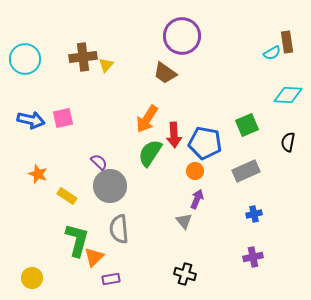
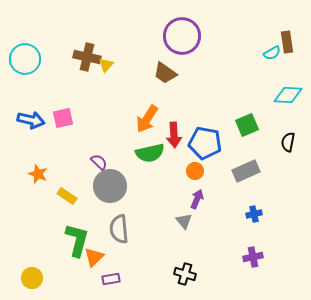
brown cross: moved 4 px right; rotated 20 degrees clockwise
green semicircle: rotated 136 degrees counterclockwise
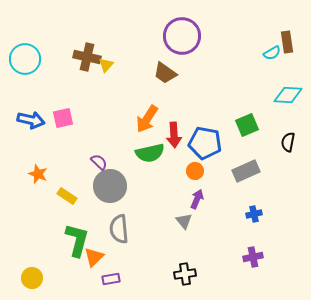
black cross: rotated 25 degrees counterclockwise
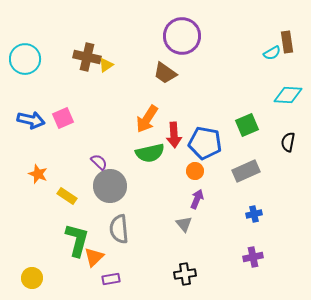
yellow triangle: rotated 14 degrees clockwise
pink square: rotated 10 degrees counterclockwise
gray triangle: moved 3 px down
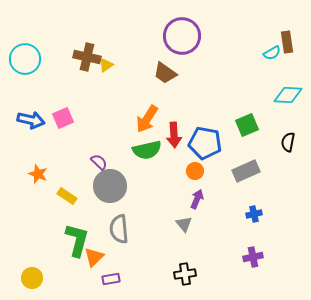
green semicircle: moved 3 px left, 3 px up
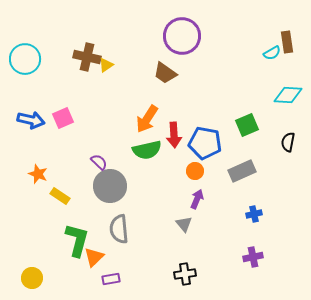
gray rectangle: moved 4 px left
yellow rectangle: moved 7 px left
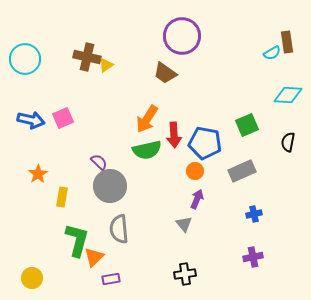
orange star: rotated 18 degrees clockwise
yellow rectangle: moved 2 px right, 1 px down; rotated 66 degrees clockwise
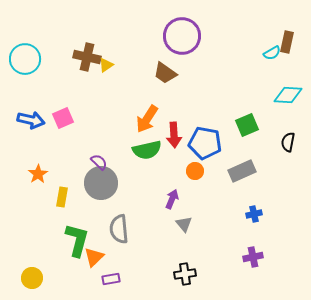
brown rectangle: rotated 20 degrees clockwise
gray circle: moved 9 px left, 3 px up
purple arrow: moved 25 px left
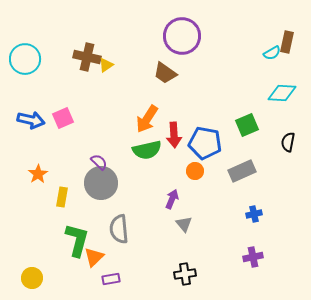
cyan diamond: moved 6 px left, 2 px up
